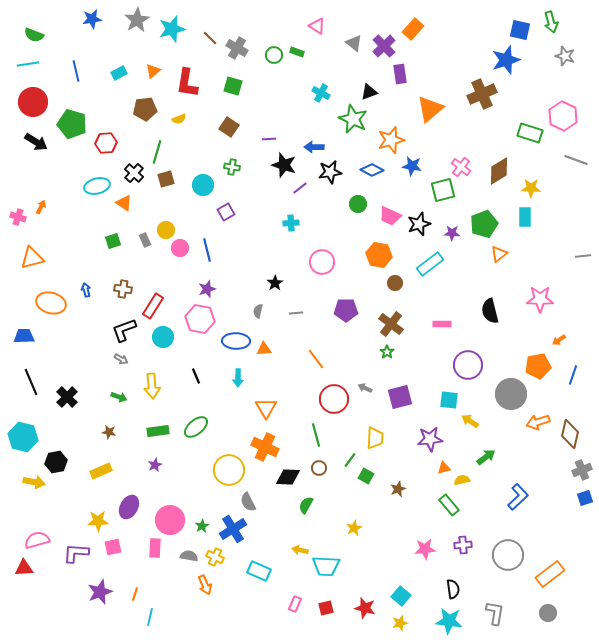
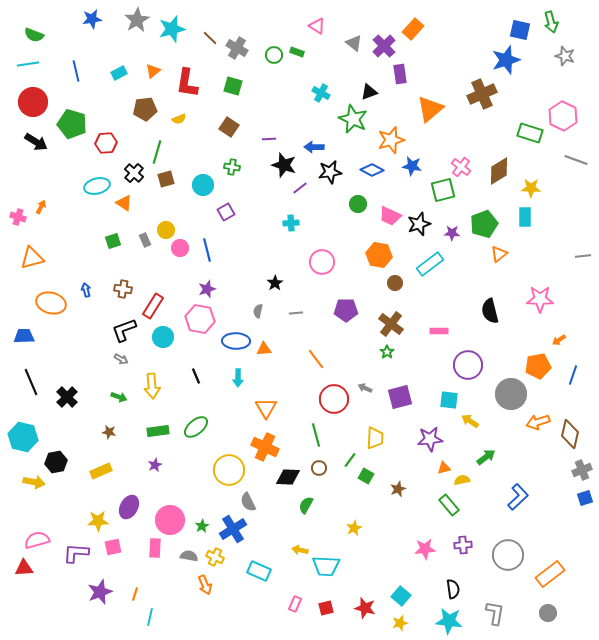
pink rectangle at (442, 324): moved 3 px left, 7 px down
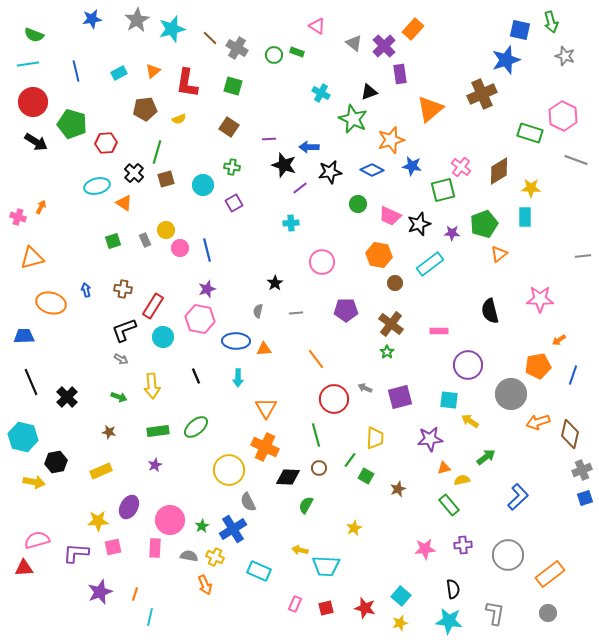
blue arrow at (314, 147): moved 5 px left
purple square at (226, 212): moved 8 px right, 9 px up
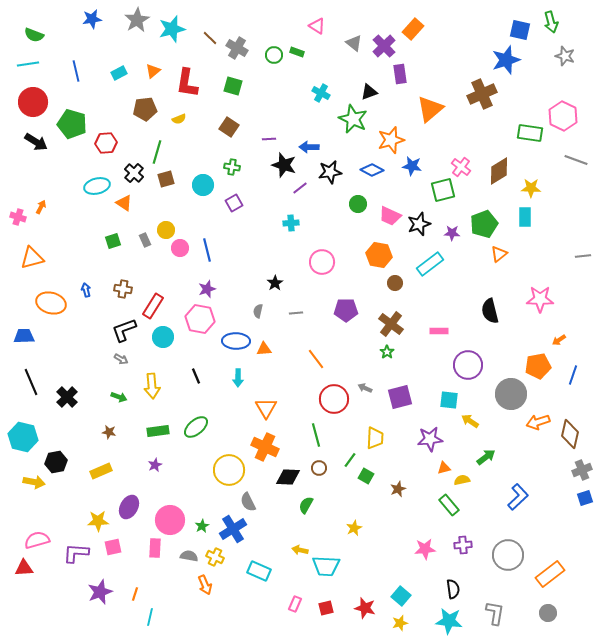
green rectangle at (530, 133): rotated 10 degrees counterclockwise
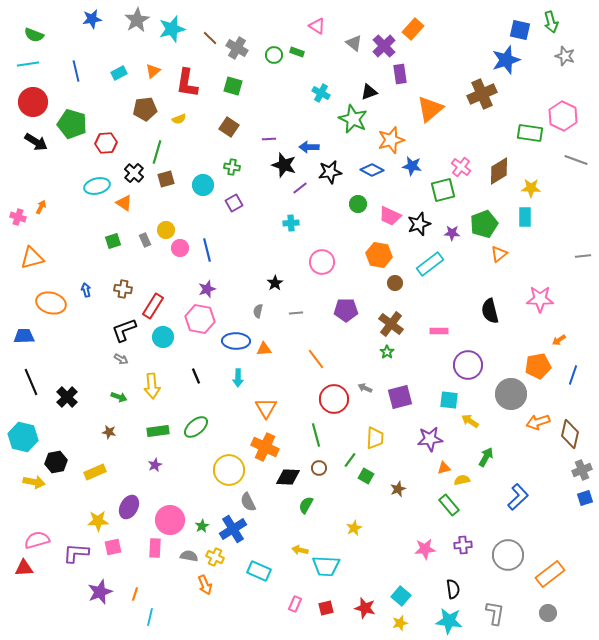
green arrow at (486, 457): rotated 24 degrees counterclockwise
yellow rectangle at (101, 471): moved 6 px left, 1 px down
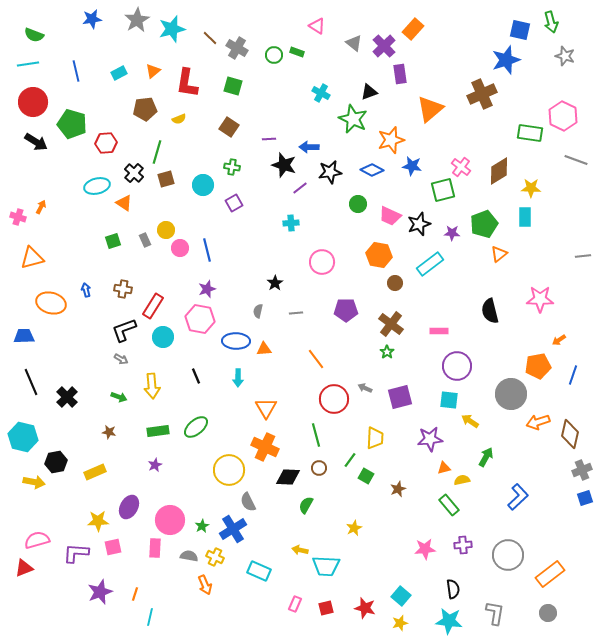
purple circle at (468, 365): moved 11 px left, 1 px down
red triangle at (24, 568): rotated 18 degrees counterclockwise
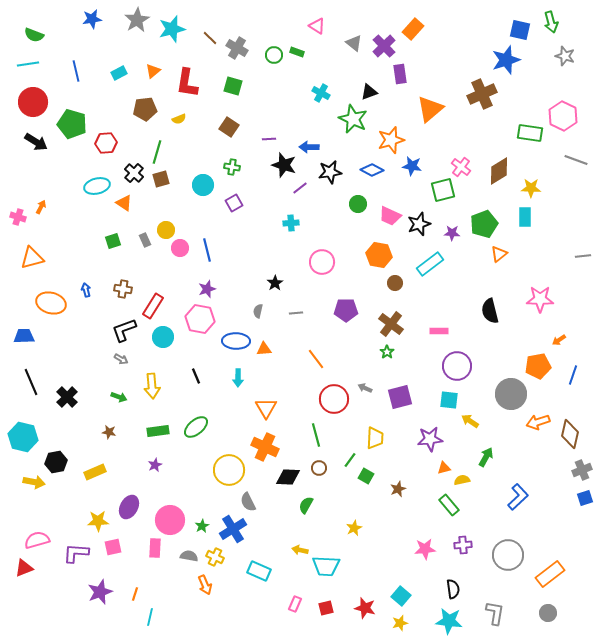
brown square at (166, 179): moved 5 px left
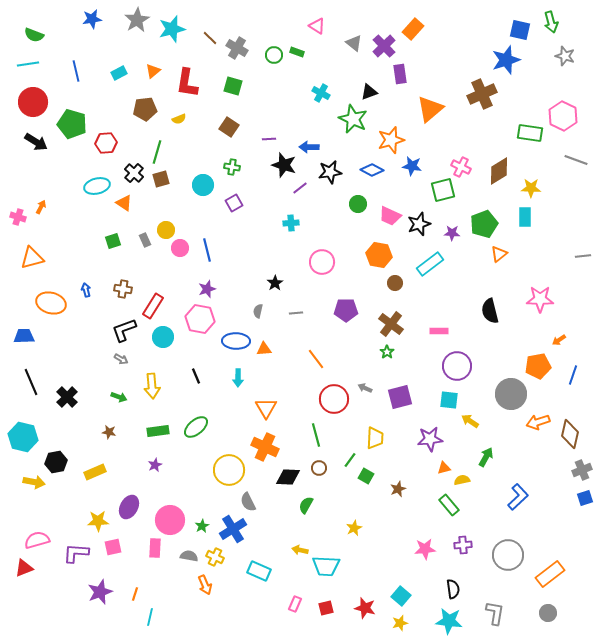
pink cross at (461, 167): rotated 12 degrees counterclockwise
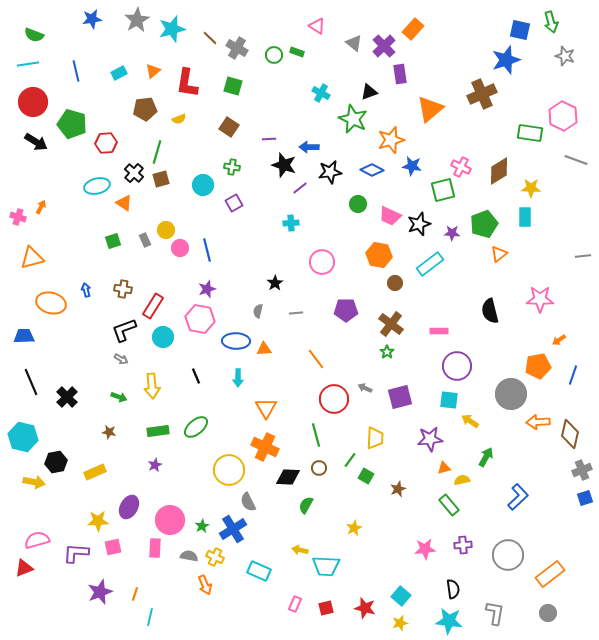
orange arrow at (538, 422): rotated 15 degrees clockwise
